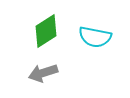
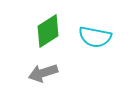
green diamond: moved 2 px right
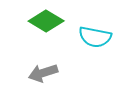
green diamond: moved 2 px left, 10 px up; rotated 64 degrees clockwise
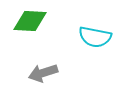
green diamond: moved 16 px left; rotated 28 degrees counterclockwise
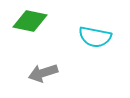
green diamond: rotated 8 degrees clockwise
